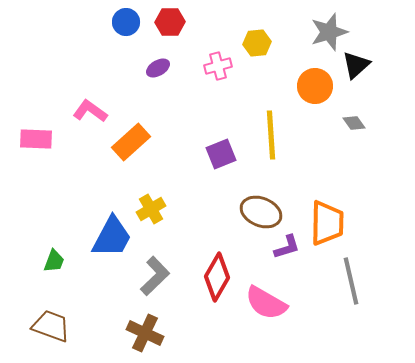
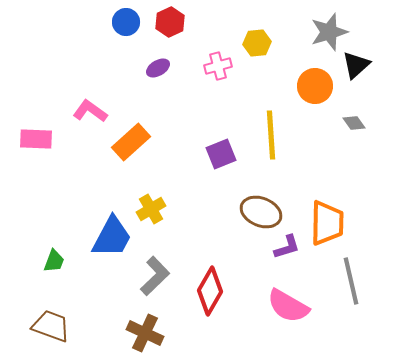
red hexagon: rotated 24 degrees counterclockwise
red diamond: moved 7 px left, 14 px down
pink semicircle: moved 22 px right, 3 px down
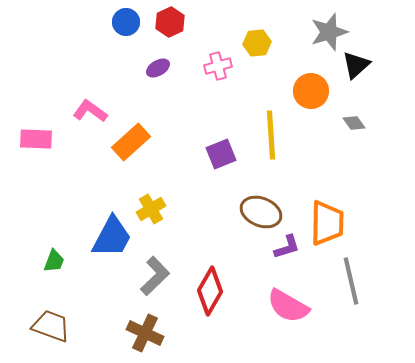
orange circle: moved 4 px left, 5 px down
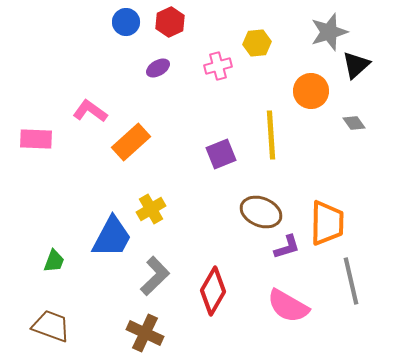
red diamond: moved 3 px right
